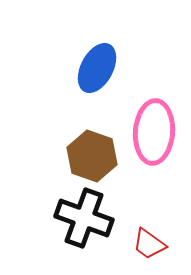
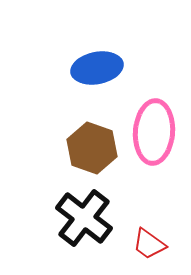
blue ellipse: rotated 51 degrees clockwise
brown hexagon: moved 8 px up
black cross: rotated 18 degrees clockwise
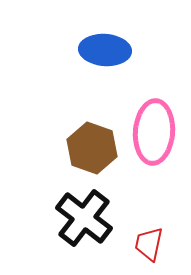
blue ellipse: moved 8 px right, 18 px up; rotated 15 degrees clockwise
red trapezoid: rotated 66 degrees clockwise
